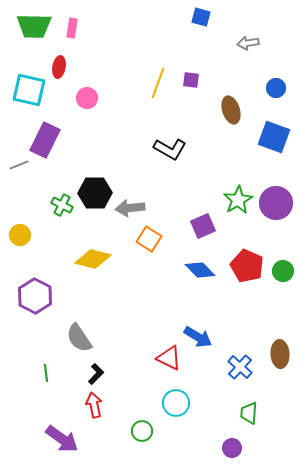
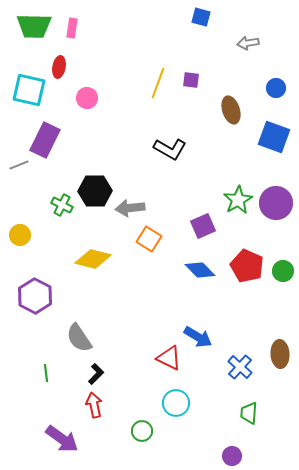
black hexagon at (95, 193): moved 2 px up
purple circle at (232, 448): moved 8 px down
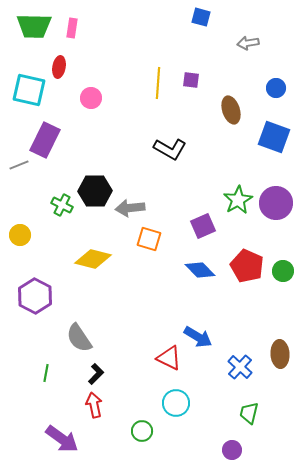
yellow line at (158, 83): rotated 16 degrees counterclockwise
pink circle at (87, 98): moved 4 px right
orange square at (149, 239): rotated 15 degrees counterclockwise
green line at (46, 373): rotated 18 degrees clockwise
green trapezoid at (249, 413): rotated 10 degrees clockwise
purple circle at (232, 456): moved 6 px up
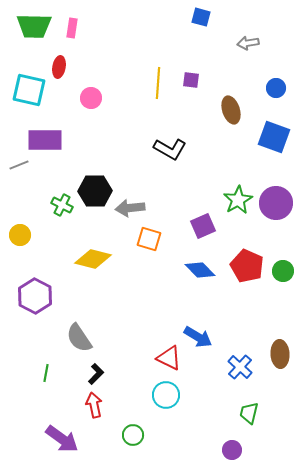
purple rectangle at (45, 140): rotated 64 degrees clockwise
cyan circle at (176, 403): moved 10 px left, 8 px up
green circle at (142, 431): moved 9 px left, 4 px down
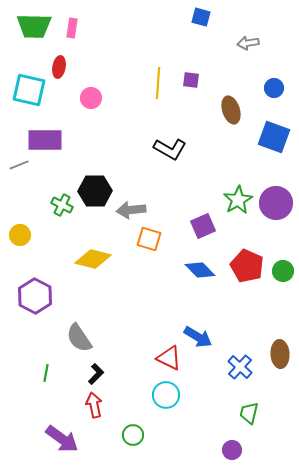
blue circle at (276, 88): moved 2 px left
gray arrow at (130, 208): moved 1 px right, 2 px down
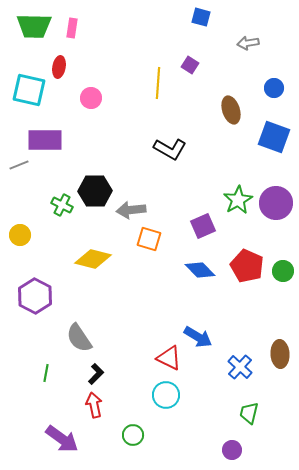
purple square at (191, 80): moved 1 px left, 15 px up; rotated 24 degrees clockwise
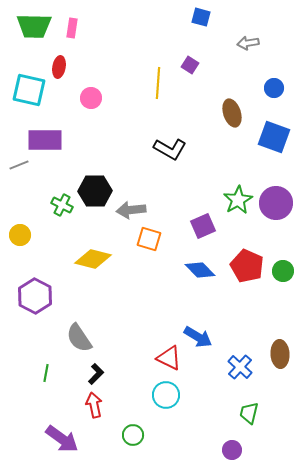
brown ellipse at (231, 110): moved 1 px right, 3 px down
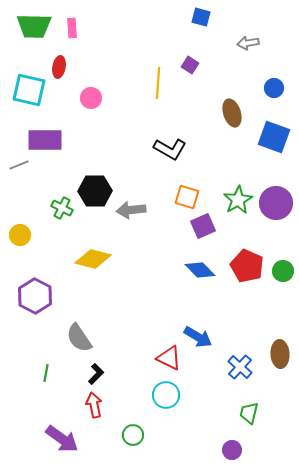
pink rectangle at (72, 28): rotated 12 degrees counterclockwise
green cross at (62, 205): moved 3 px down
orange square at (149, 239): moved 38 px right, 42 px up
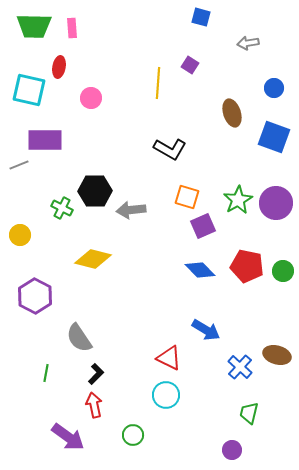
red pentagon at (247, 266): rotated 12 degrees counterclockwise
blue arrow at (198, 337): moved 8 px right, 7 px up
brown ellipse at (280, 354): moved 3 px left, 1 px down; rotated 72 degrees counterclockwise
purple arrow at (62, 439): moved 6 px right, 2 px up
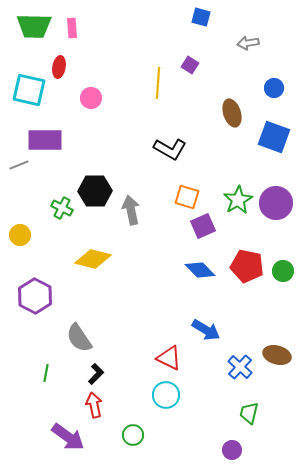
gray arrow at (131, 210): rotated 84 degrees clockwise
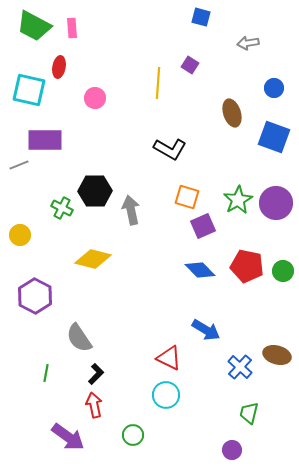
green trapezoid at (34, 26): rotated 27 degrees clockwise
pink circle at (91, 98): moved 4 px right
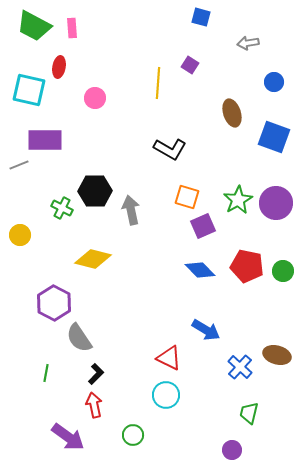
blue circle at (274, 88): moved 6 px up
purple hexagon at (35, 296): moved 19 px right, 7 px down
